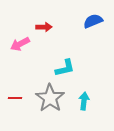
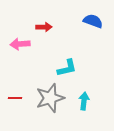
blue semicircle: rotated 42 degrees clockwise
pink arrow: rotated 24 degrees clockwise
cyan L-shape: moved 2 px right
gray star: rotated 20 degrees clockwise
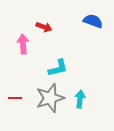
red arrow: rotated 21 degrees clockwise
pink arrow: moved 3 px right; rotated 90 degrees clockwise
cyan L-shape: moved 9 px left
cyan arrow: moved 4 px left, 2 px up
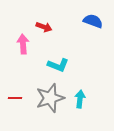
cyan L-shape: moved 3 px up; rotated 35 degrees clockwise
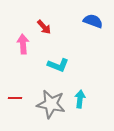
red arrow: rotated 28 degrees clockwise
gray star: moved 1 px right, 6 px down; rotated 28 degrees clockwise
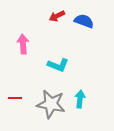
blue semicircle: moved 9 px left
red arrow: moved 13 px right, 11 px up; rotated 105 degrees clockwise
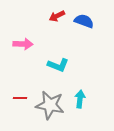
pink arrow: rotated 96 degrees clockwise
red line: moved 5 px right
gray star: moved 1 px left, 1 px down
